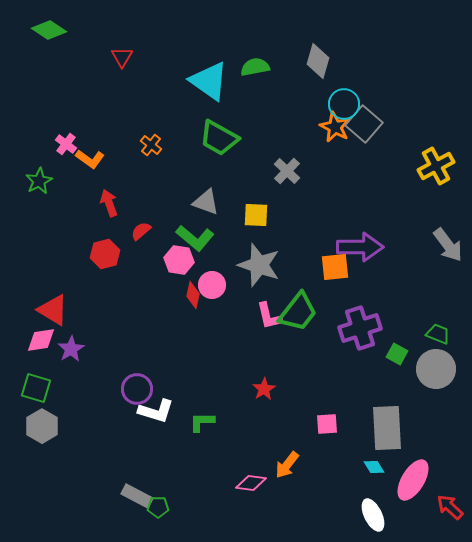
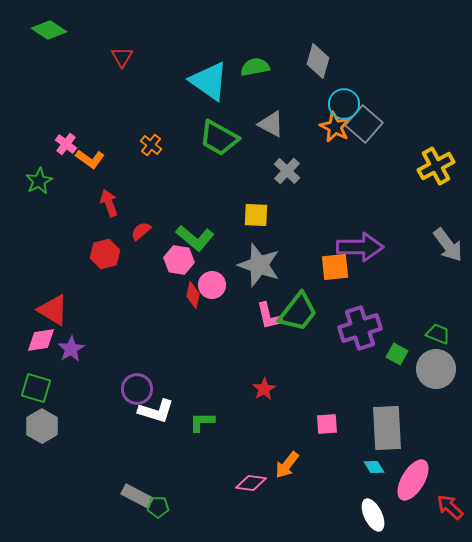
gray triangle at (206, 202): moved 65 px right, 78 px up; rotated 8 degrees clockwise
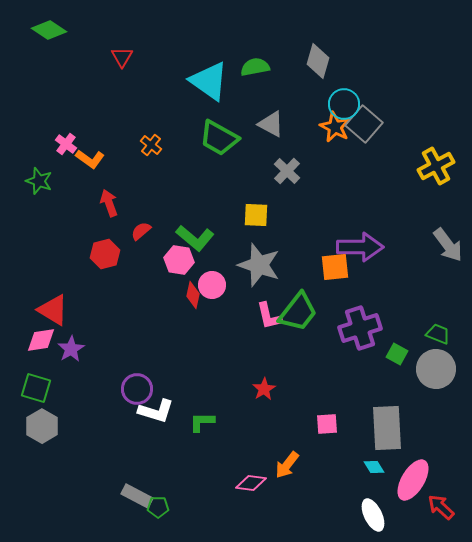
green star at (39, 181): rotated 24 degrees counterclockwise
red arrow at (450, 507): moved 9 px left
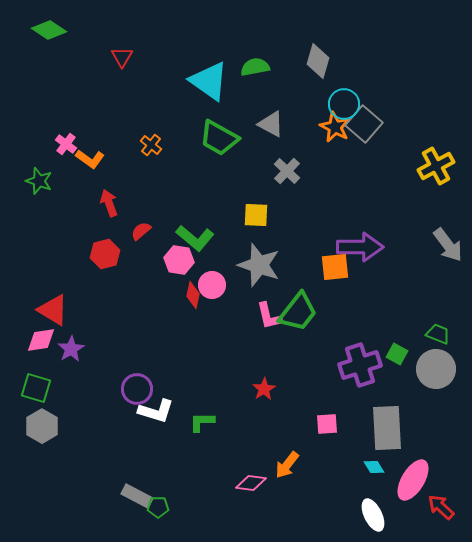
purple cross at (360, 328): moved 37 px down
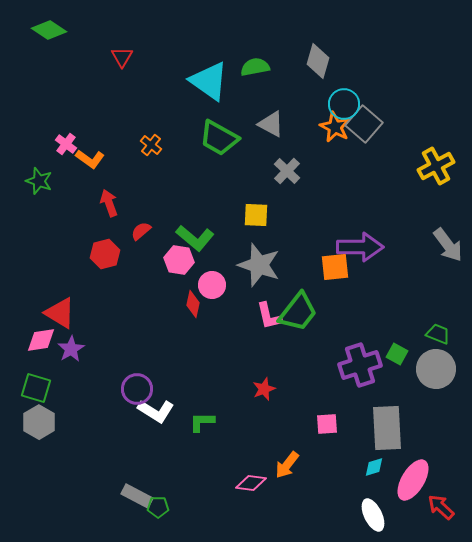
red diamond at (193, 295): moved 9 px down
red triangle at (53, 310): moved 7 px right, 3 px down
red star at (264, 389): rotated 10 degrees clockwise
white L-shape at (156, 411): rotated 15 degrees clockwise
gray hexagon at (42, 426): moved 3 px left, 4 px up
cyan diamond at (374, 467): rotated 75 degrees counterclockwise
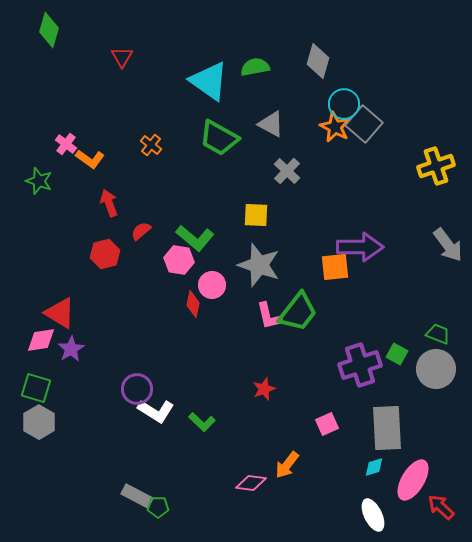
green diamond at (49, 30): rotated 72 degrees clockwise
yellow cross at (436, 166): rotated 9 degrees clockwise
green L-shape at (202, 422): rotated 136 degrees counterclockwise
pink square at (327, 424): rotated 20 degrees counterclockwise
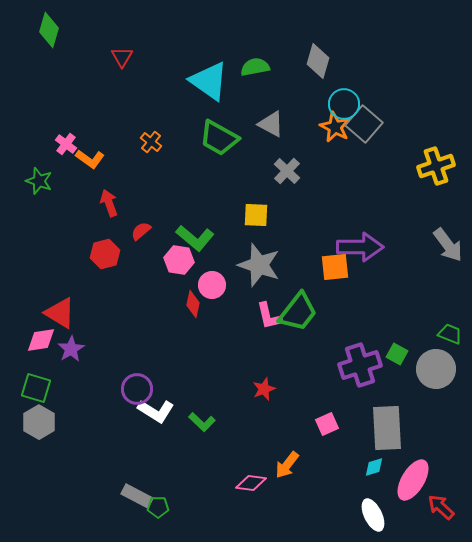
orange cross at (151, 145): moved 3 px up
green trapezoid at (438, 334): moved 12 px right
